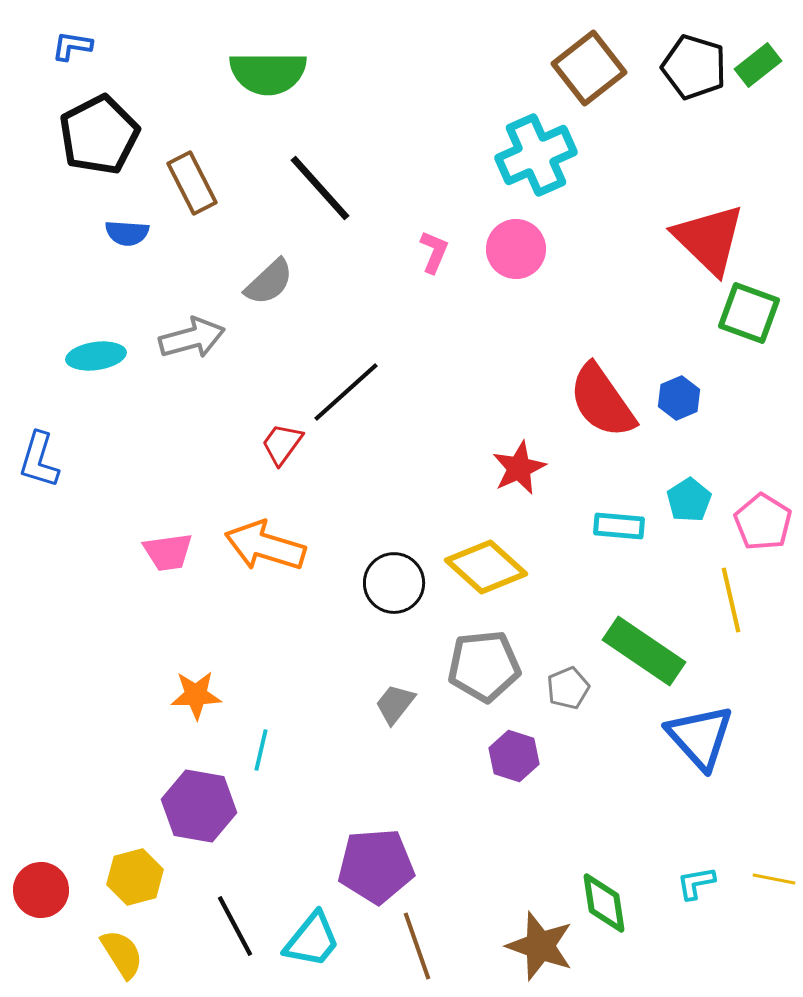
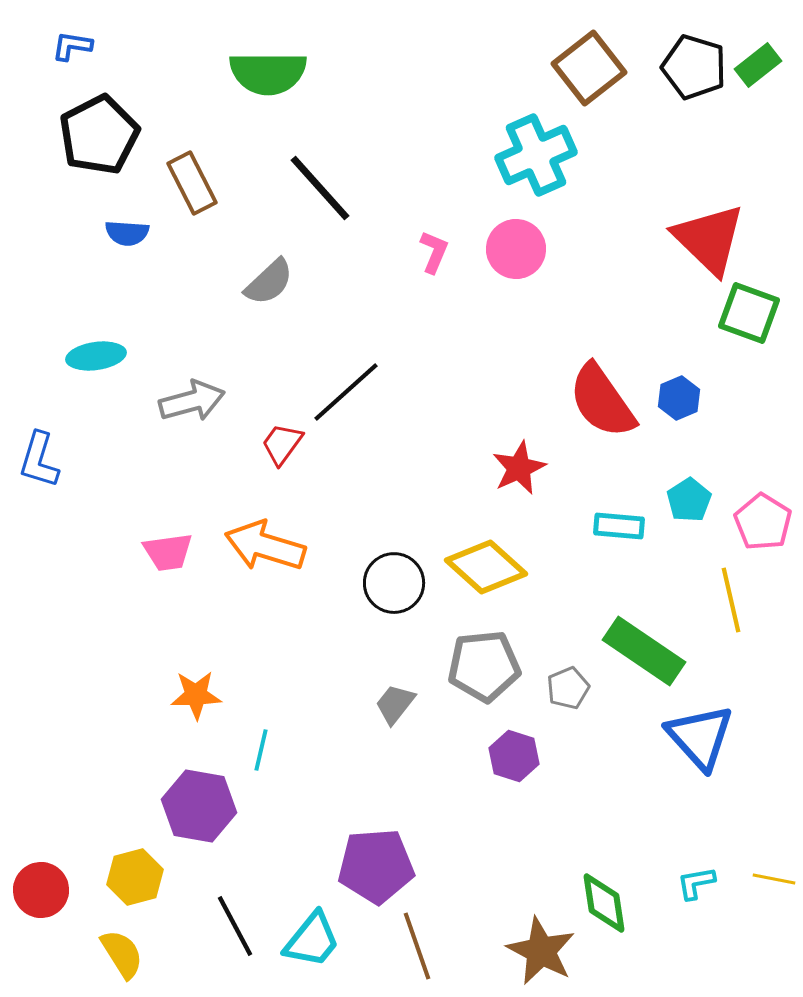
gray arrow at (192, 338): moved 63 px down
brown star at (540, 946): moved 1 px right, 5 px down; rotated 8 degrees clockwise
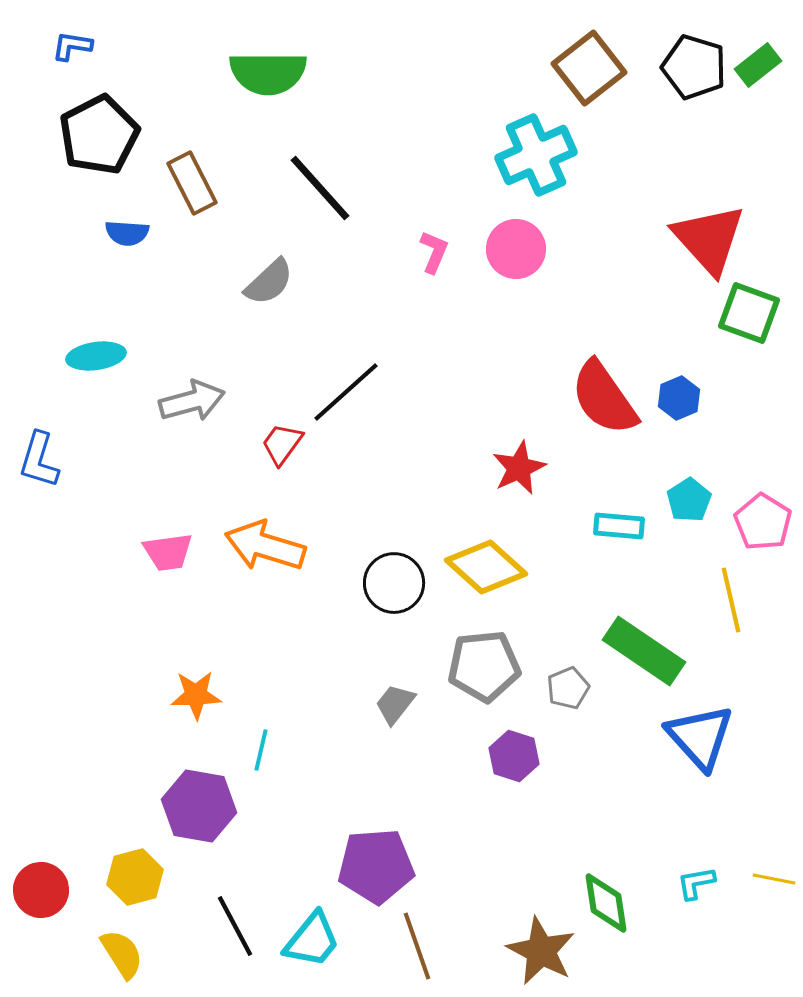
red triangle at (709, 239): rotated 4 degrees clockwise
red semicircle at (602, 401): moved 2 px right, 3 px up
green diamond at (604, 903): moved 2 px right
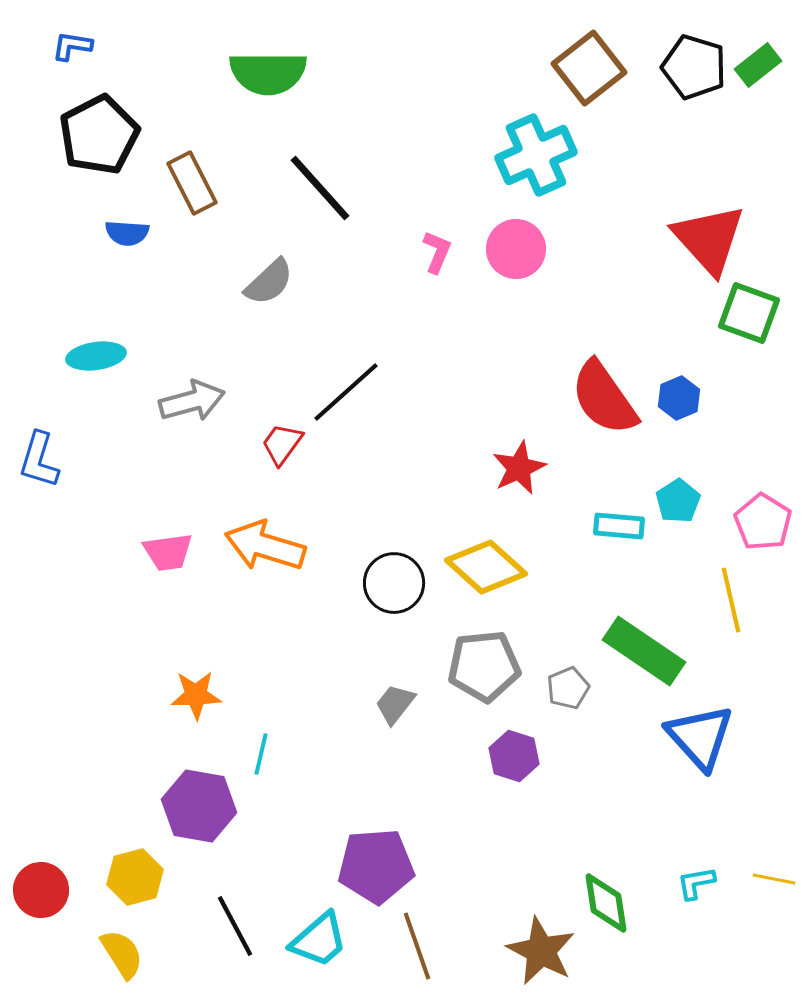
pink L-shape at (434, 252): moved 3 px right
cyan pentagon at (689, 500): moved 11 px left, 1 px down
cyan line at (261, 750): moved 4 px down
cyan trapezoid at (312, 940): moved 7 px right; rotated 10 degrees clockwise
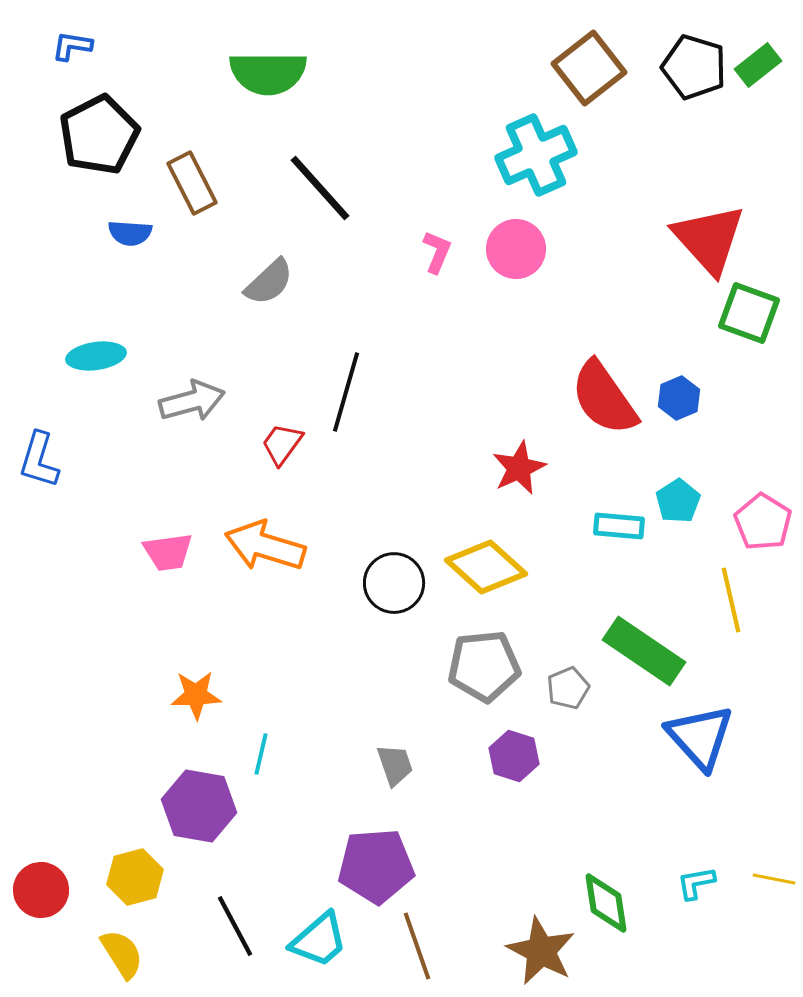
blue semicircle at (127, 233): moved 3 px right
black line at (346, 392): rotated 32 degrees counterclockwise
gray trapezoid at (395, 704): moved 61 px down; rotated 123 degrees clockwise
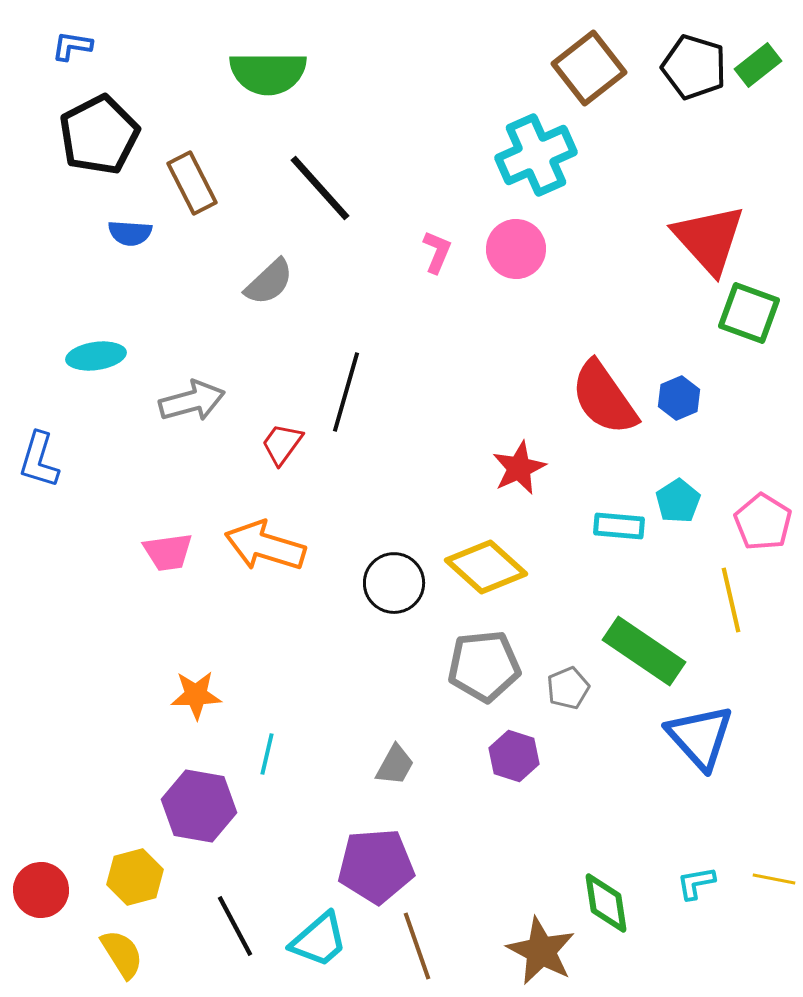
cyan line at (261, 754): moved 6 px right
gray trapezoid at (395, 765): rotated 48 degrees clockwise
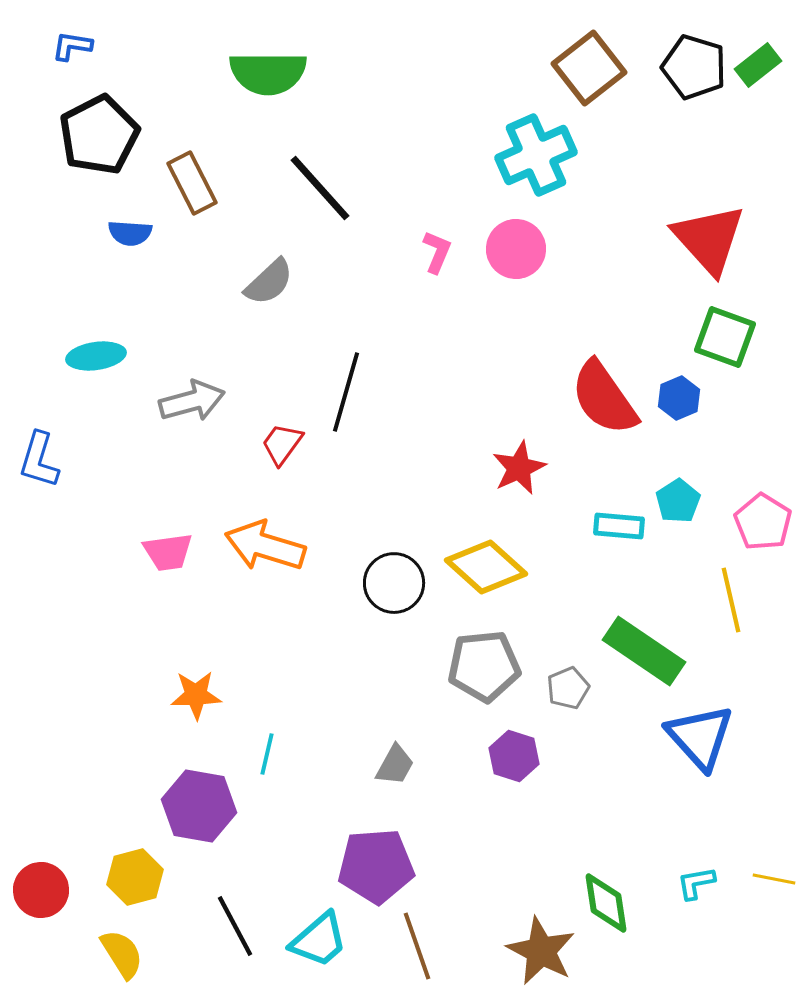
green square at (749, 313): moved 24 px left, 24 px down
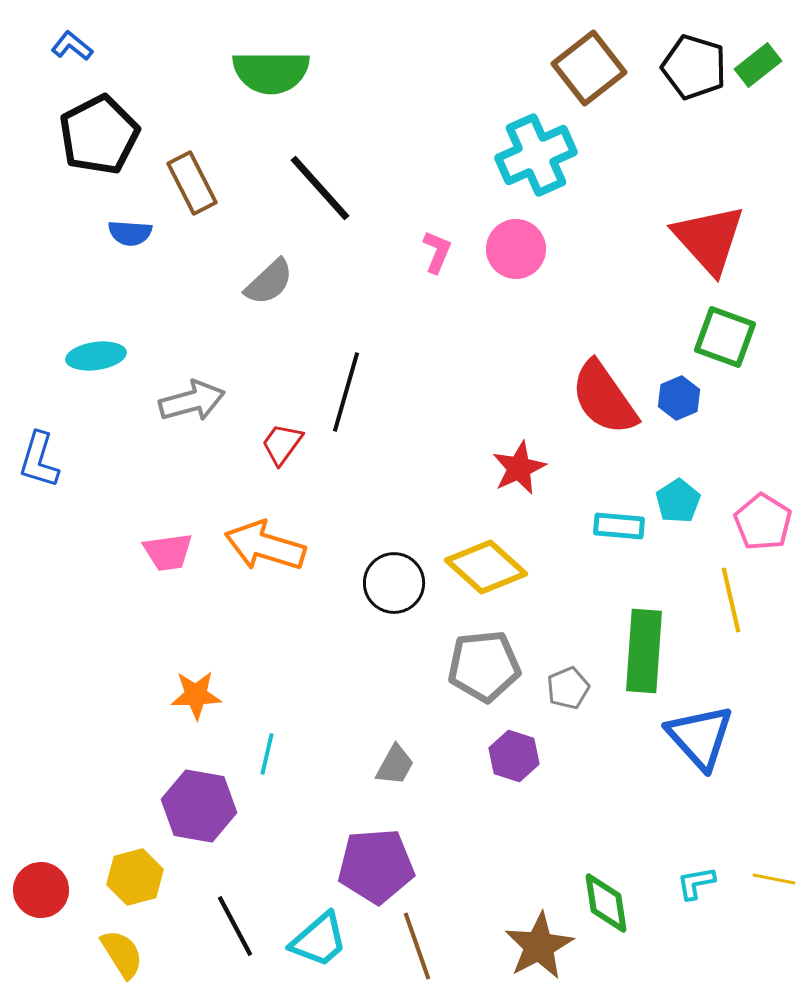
blue L-shape at (72, 46): rotated 30 degrees clockwise
green semicircle at (268, 73): moved 3 px right, 1 px up
green rectangle at (644, 651): rotated 60 degrees clockwise
brown star at (541, 951): moved 2 px left, 5 px up; rotated 16 degrees clockwise
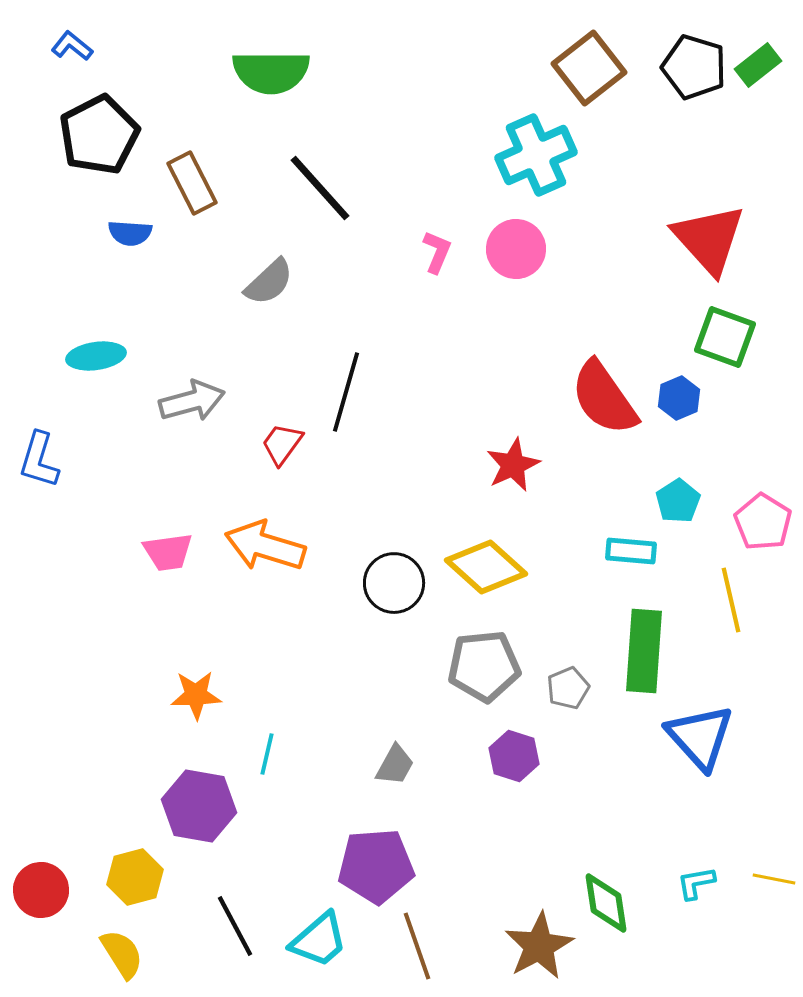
red star at (519, 468): moved 6 px left, 3 px up
cyan rectangle at (619, 526): moved 12 px right, 25 px down
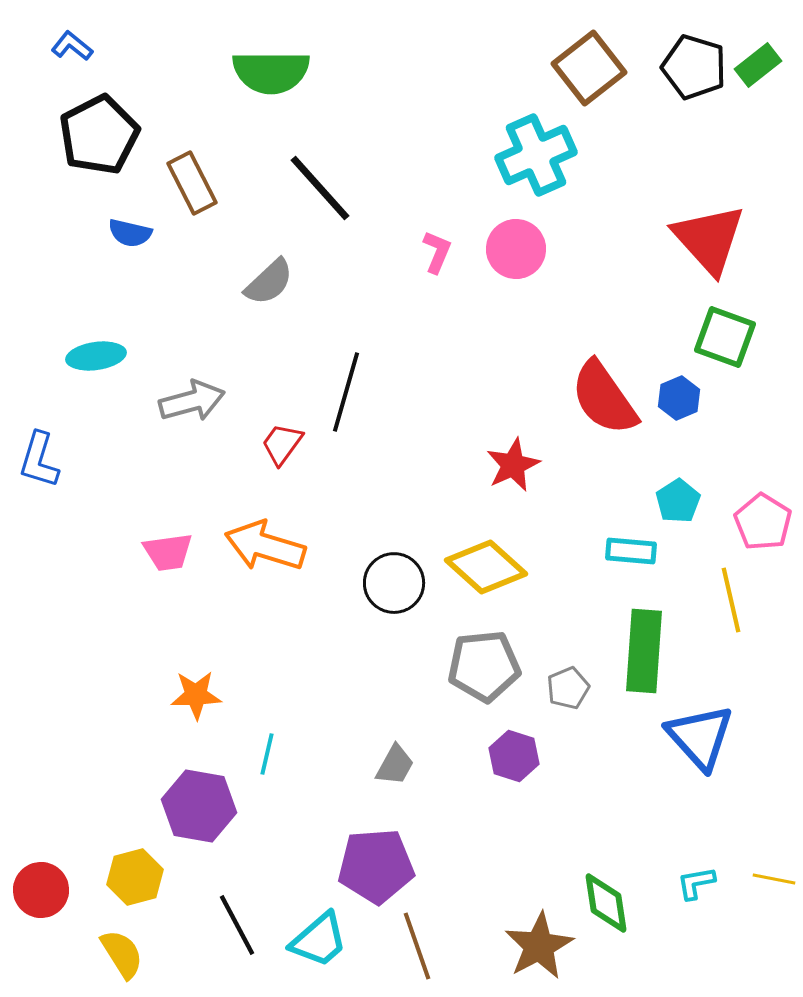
blue semicircle at (130, 233): rotated 9 degrees clockwise
black line at (235, 926): moved 2 px right, 1 px up
